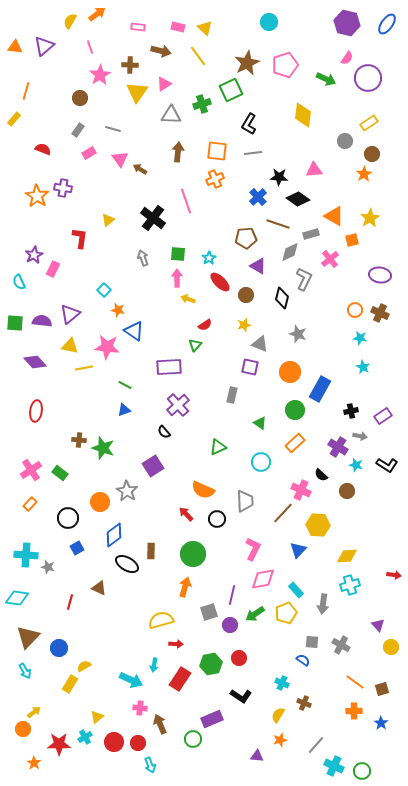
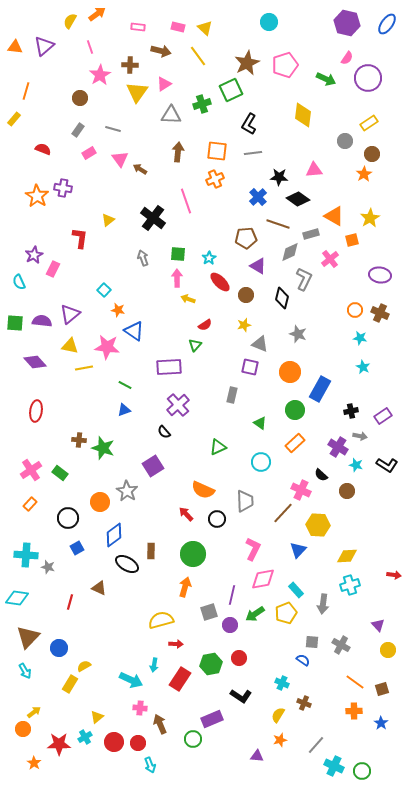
yellow circle at (391, 647): moved 3 px left, 3 px down
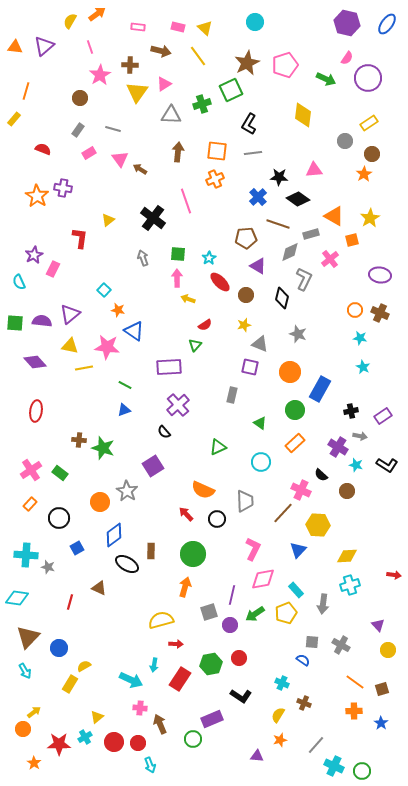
cyan circle at (269, 22): moved 14 px left
black circle at (68, 518): moved 9 px left
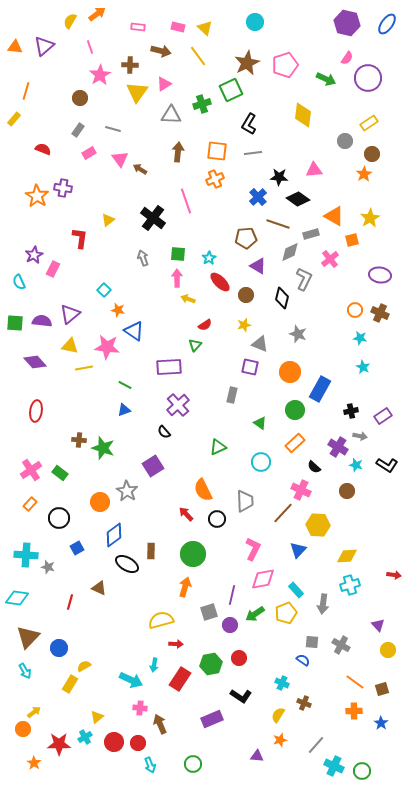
black semicircle at (321, 475): moved 7 px left, 8 px up
orange semicircle at (203, 490): rotated 40 degrees clockwise
green circle at (193, 739): moved 25 px down
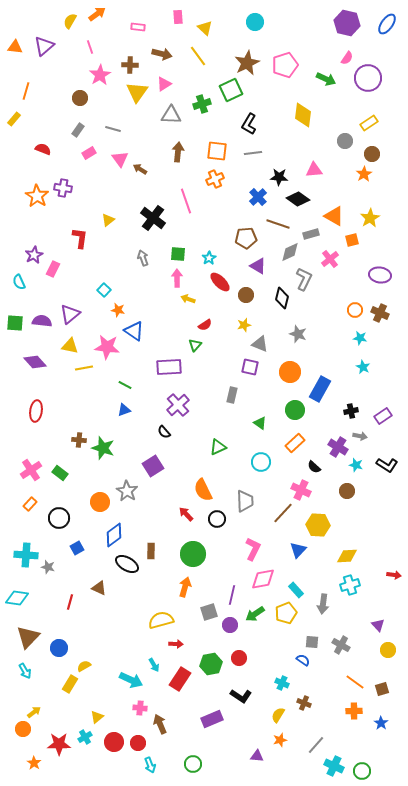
pink rectangle at (178, 27): moved 10 px up; rotated 72 degrees clockwise
brown arrow at (161, 51): moved 1 px right, 3 px down
cyan arrow at (154, 665): rotated 40 degrees counterclockwise
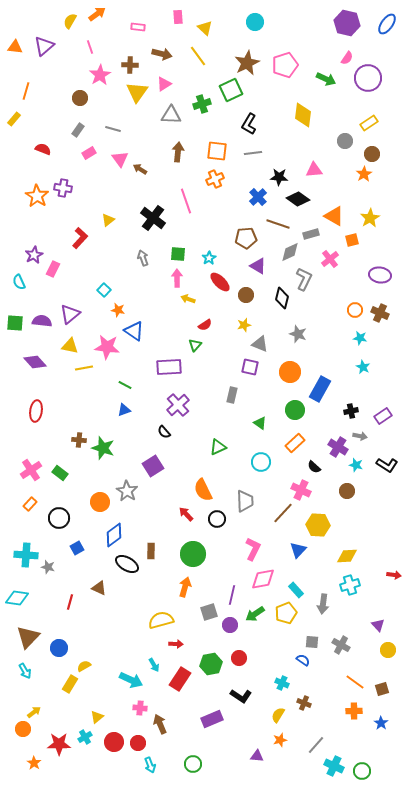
red L-shape at (80, 238): rotated 35 degrees clockwise
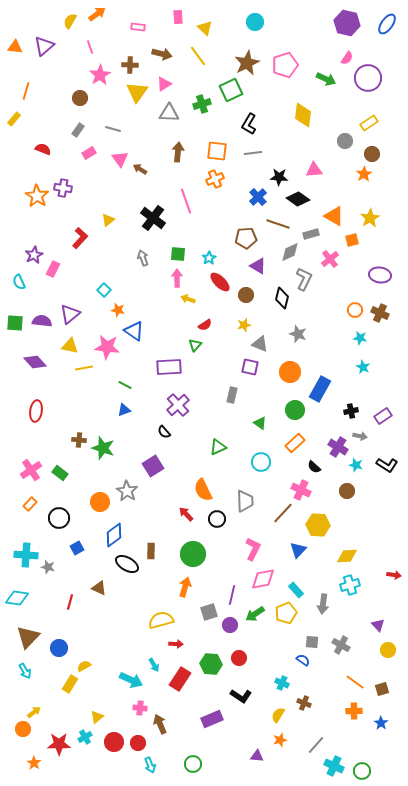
gray triangle at (171, 115): moved 2 px left, 2 px up
green hexagon at (211, 664): rotated 15 degrees clockwise
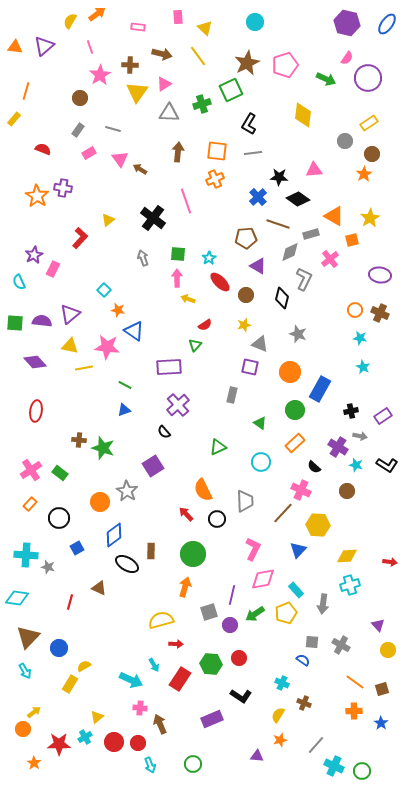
red arrow at (394, 575): moved 4 px left, 13 px up
